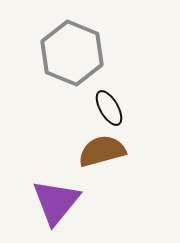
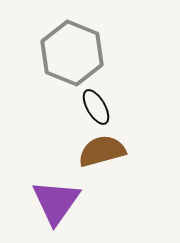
black ellipse: moved 13 px left, 1 px up
purple triangle: rotated 4 degrees counterclockwise
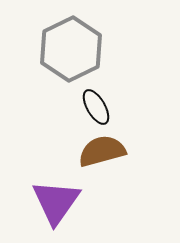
gray hexagon: moved 1 px left, 4 px up; rotated 12 degrees clockwise
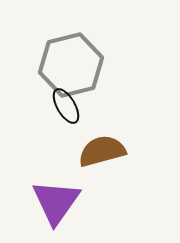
gray hexagon: moved 16 px down; rotated 12 degrees clockwise
black ellipse: moved 30 px left, 1 px up
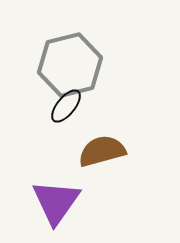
gray hexagon: moved 1 px left
black ellipse: rotated 69 degrees clockwise
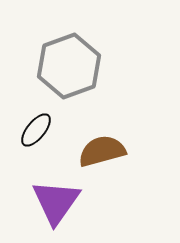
gray hexagon: moved 1 px left, 1 px down; rotated 6 degrees counterclockwise
black ellipse: moved 30 px left, 24 px down
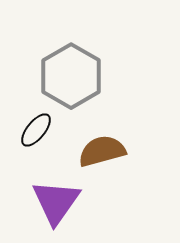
gray hexagon: moved 2 px right, 10 px down; rotated 10 degrees counterclockwise
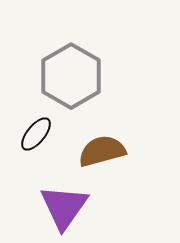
black ellipse: moved 4 px down
purple triangle: moved 8 px right, 5 px down
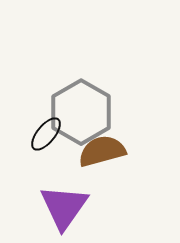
gray hexagon: moved 10 px right, 36 px down
black ellipse: moved 10 px right
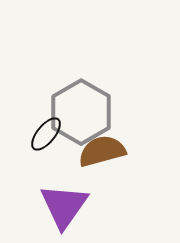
purple triangle: moved 1 px up
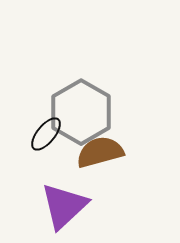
brown semicircle: moved 2 px left, 1 px down
purple triangle: rotated 12 degrees clockwise
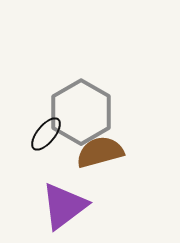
purple triangle: rotated 6 degrees clockwise
